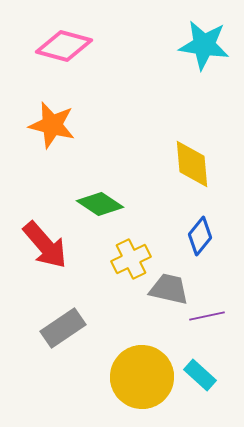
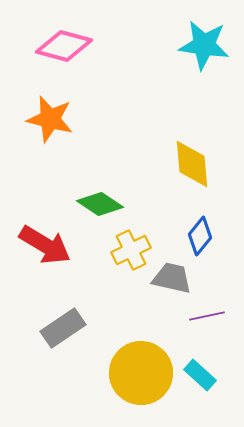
orange star: moved 2 px left, 6 px up
red arrow: rotated 18 degrees counterclockwise
yellow cross: moved 9 px up
gray trapezoid: moved 3 px right, 11 px up
yellow circle: moved 1 px left, 4 px up
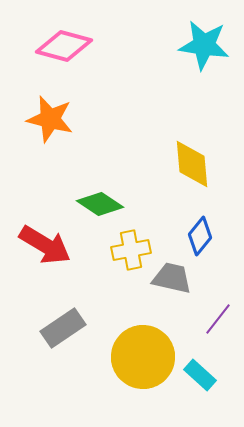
yellow cross: rotated 15 degrees clockwise
purple line: moved 11 px right, 3 px down; rotated 40 degrees counterclockwise
yellow circle: moved 2 px right, 16 px up
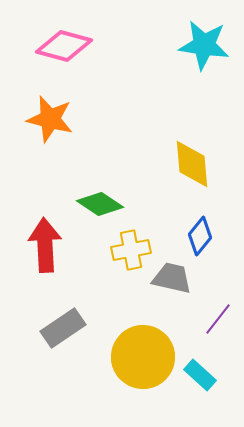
red arrow: rotated 124 degrees counterclockwise
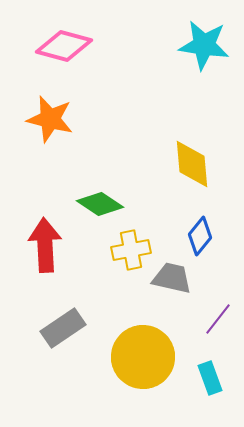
cyan rectangle: moved 10 px right, 3 px down; rotated 28 degrees clockwise
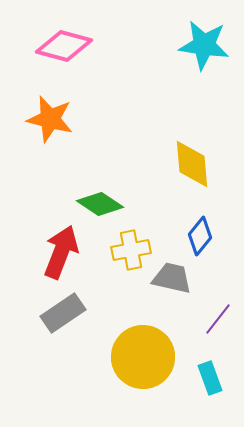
red arrow: moved 16 px right, 7 px down; rotated 24 degrees clockwise
gray rectangle: moved 15 px up
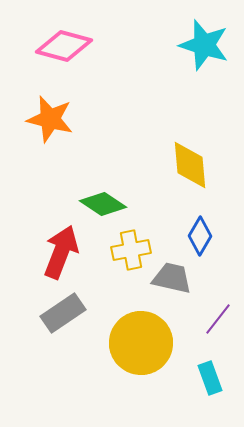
cyan star: rotated 9 degrees clockwise
yellow diamond: moved 2 px left, 1 px down
green diamond: moved 3 px right
blue diamond: rotated 9 degrees counterclockwise
yellow circle: moved 2 px left, 14 px up
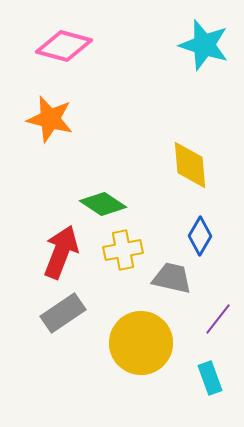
yellow cross: moved 8 px left
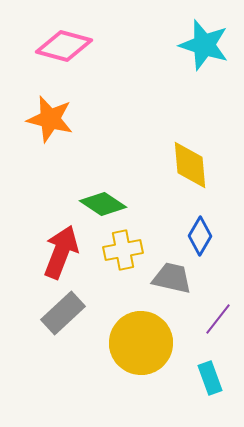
gray rectangle: rotated 9 degrees counterclockwise
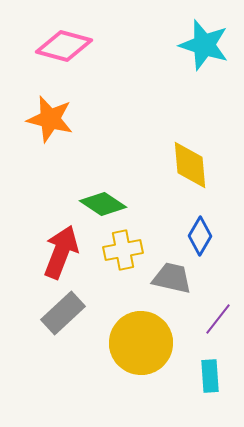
cyan rectangle: moved 2 px up; rotated 16 degrees clockwise
